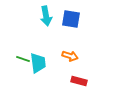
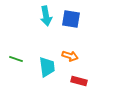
green line: moved 7 px left
cyan trapezoid: moved 9 px right, 4 px down
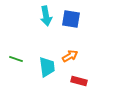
orange arrow: rotated 49 degrees counterclockwise
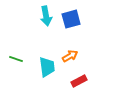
blue square: rotated 24 degrees counterclockwise
red rectangle: rotated 42 degrees counterclockwise
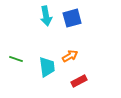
blue square: moved 1 px right, 1 px up
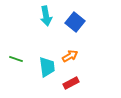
blue square: moved 3 px right, 4 px down; rotated 36 degrees counterclockwise
red rectangle: moved 8 px left, 2 px down
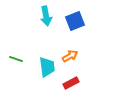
blue square: moved 1 px up; rotated 30 degrees clockwise
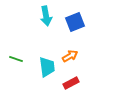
blue square: moved 1 px down
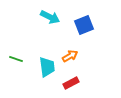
cyan arrow: moved 4 px right, 1 px down; rotated 54 degrees counterclockwise
blue square: moved 9 px right, 3 px down
